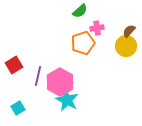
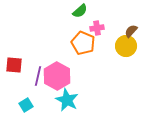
brown semicircle: moved 2 px right
orange pentagon: rotated 30 degrees counterclockwise
red square: rotated 36 degrees clockwise
pink hexagon: moved 3 px left, 6 px up
cyan square: moved 8 px right, 3 px up
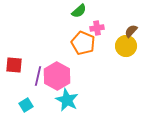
green semicircle: moved 1 px left
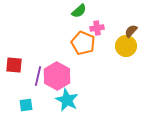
cyan square: rotated 24 degrees clockwise
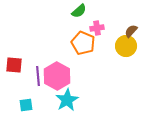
purple line: rotated 18 degrees counterclockwise
cyan star: rotated 15 degrees clockwise
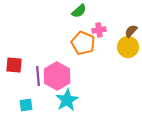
pink cross: moved 2 px right, 2 px down
yellow circle: moved 2 px right, 1 px down
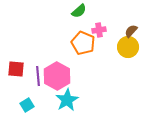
red square: moved 2 px right, 4 px down
cyan square: moved 1 px right; rotated 24 degrees counterclockwise
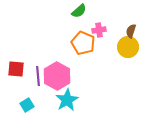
brown semicircle: rotated 24 degrees counterclockwise
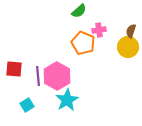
red square: moved 2 px left
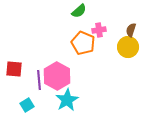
brown semicircle: moved 1 px up
purple line: moved 1 px right, 4 px down
